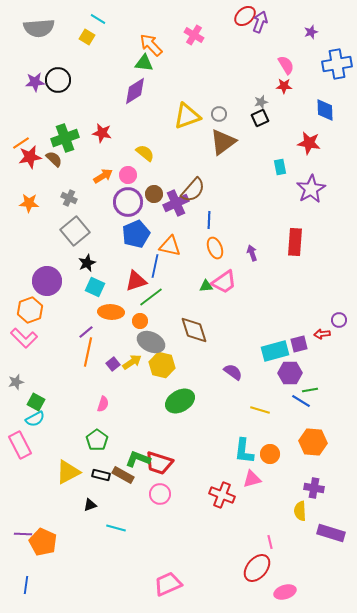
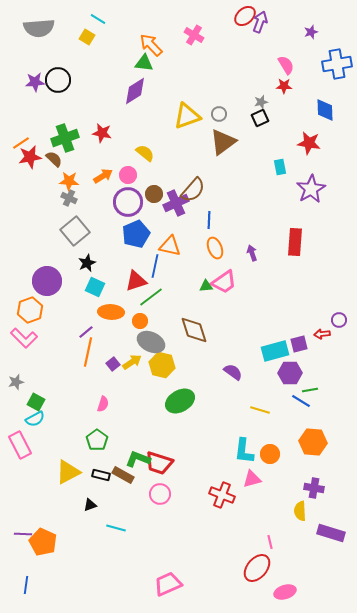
orange star at (29, 203): moved 40 px right, 22 px up
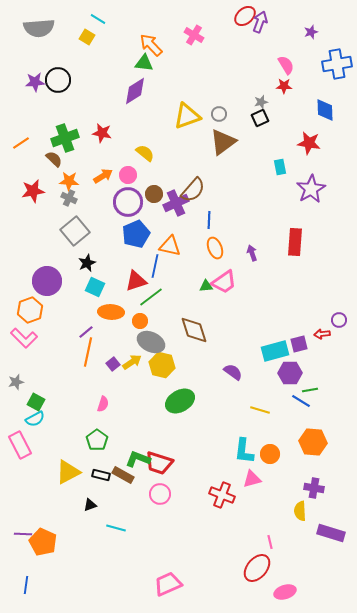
red star at (30, 157): moved 3 px right, 34 px down
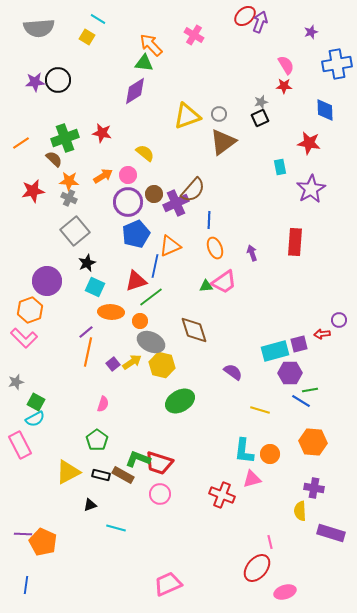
orange triangle at (170, 246): rotated 35 degrees counterclockwise
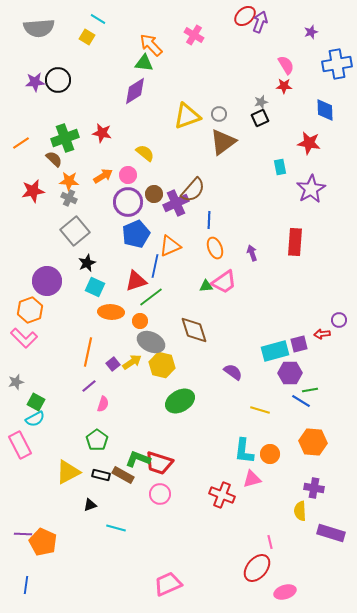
purple line at (86, 332): moved 3 px right, 54 px down
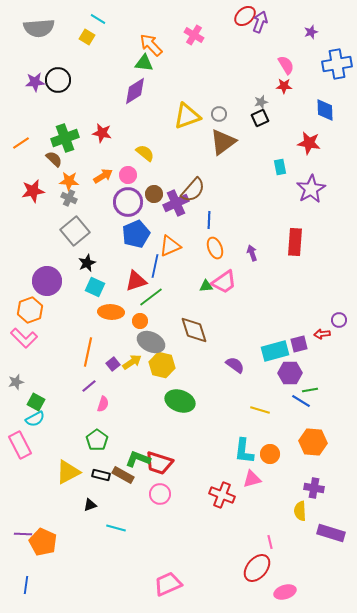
purple semicircle at (233, 372): moved 2 px right, 7 px up
green ellipse at (180, 401): rotated 48 degrees clockwise
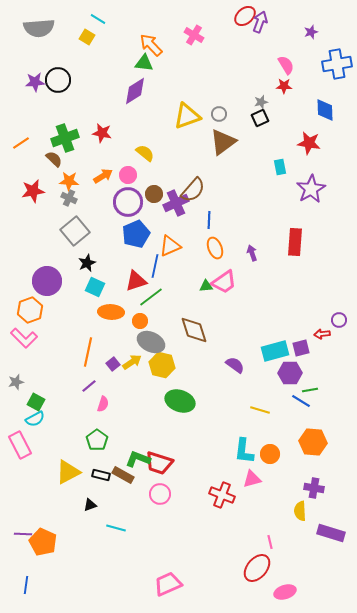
purple square at (299, 344): moved 2 px right, 4 px down
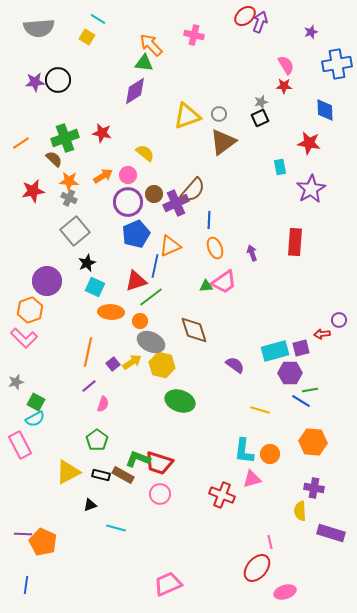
pink cross at (194, 35): rotated 18 degrees counterclockwise
